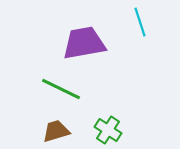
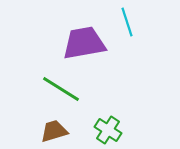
cyan line: moved 13 px left
green line: rotated 6 degrees clockwise
brown trapezoid: moved 2 px left
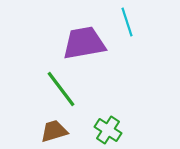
green line: rotated 21 degrees clockwise
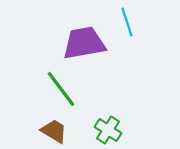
brown trapezoid: rotated 48 degrees clockwise
